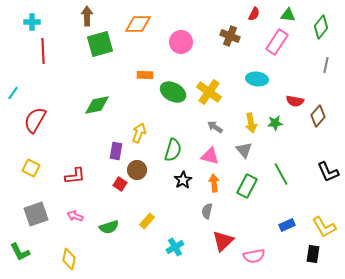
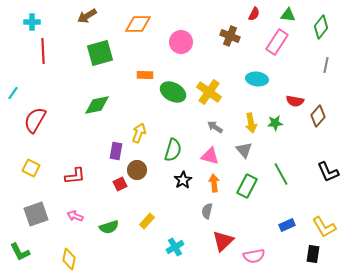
brown arrow at (87, 16): rotated 120 degrees counterclockwise
green square at (100, 44): moved 9 px down
red square at (120, 184): rotated 32 degrees clockwise
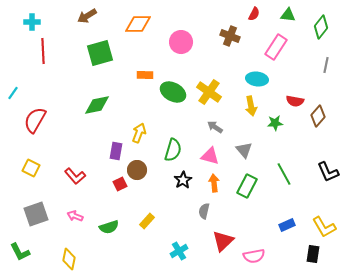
pink rectangle at (277, 42): moved 1 px left, 5 px down
yellow arrow at (251, 123): moved 17 px up
green line at (281, 174): moved 3 px right
red L-shape at (75, 176): rotated 55 degrees clockwise
gray semicircle at (207, 211): moved 3 px left
cyan cross at (175, 247): moved 4 px right, 4 px down
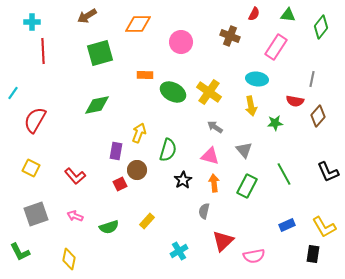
gray line at (326, 65): moved 14 px left, 14 px down
green semicircle at (173, 150): moved 5 px left
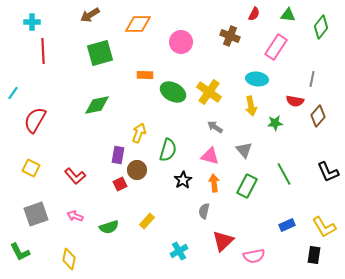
brown arrow at (87, 16): moved 3 px right, 1 px up
purple rectangle at (116, 151): moved 2 px right, 4 px down
black rectangle at (313, 254): moved 1 px right, 1 px down
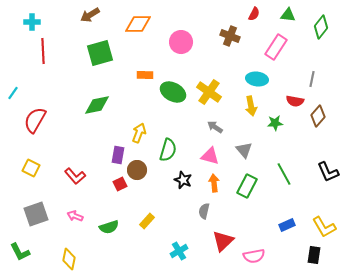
black star at (183, 180): rotated 18 degrees counterclockwise
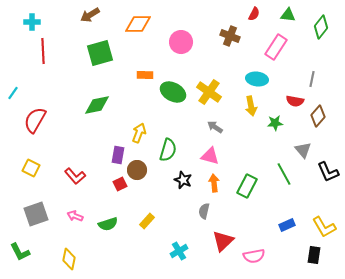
gray triangle at (244, 150): moved 59 px right
green semicircle at (109, 227): moved 1 px left, 3 px up
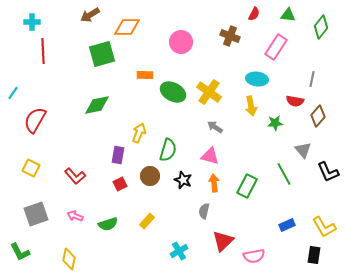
orange diamond at (138, 24): moved 11 px left, 3 px down
green square at (100, 53): moved 2 px right, 1 px down
brown circle at (137, 170): moved 13 px right, 6 px down
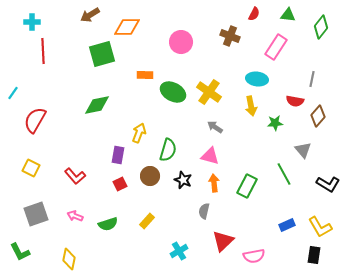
black L-shape at (328, 172): moved 12 px down; rotated 35 degrees counterclockwise
yellow L-shape at (324, 227): moved 4 px left
